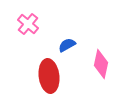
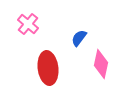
blue semicircle: moved 12 px right, 7 px up; rotated 24 degrees counterclockwise
red ellipse: moved 1 px left, 8 px up
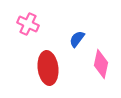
pink cross: rotated 15 degrees counterclockwise
blue semicircle: moved 2 px left, 1 px down
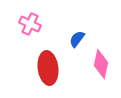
pink cross: moved 2 px right
